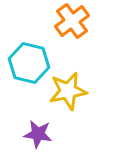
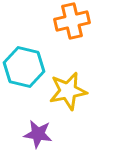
orange cross: rotated 24 degrees clockwise
cyan hexagon: moved 5 px left, 4 px down
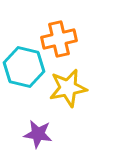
orange cross: moved 13 px left, 18 px down
yellow star: moved 3 px up
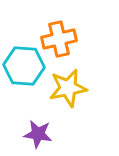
cyan hexagon: moved 1 px up; rotated 9 degrees counterclockwise
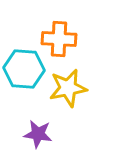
orange cross: rotated 16 degrees clockwise
cyan hexagon: moved 3 px down
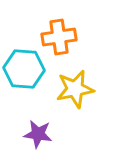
orange cross: moved 2 px up; rotated 12 degrees counterclockwise
yellow star: moved 7 px right, 1 px down
